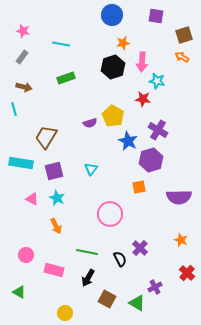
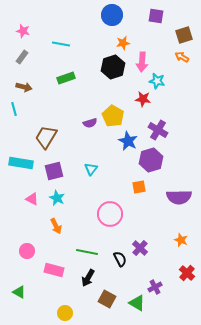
pink circle at (26, 255): moved 1 px right, 4 px up
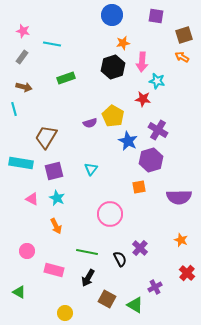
cyan line at (61, 44): moved 9 px left
green triangle at (137, 303): moved 2 px left, 2 px down
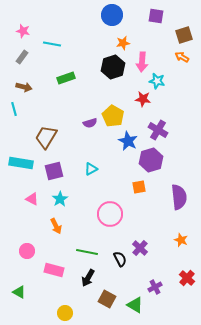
cyan triangle at (91, 169): rotated 24 degrees clockwise
purple semicircle at (179, 197): rotated 95 degrees counterclockwise
cyan star at (57, 198): moved 3 px right, 1 px down; rotated 14 degrees clockwise
red cross at (187, 273): moved 5 px down
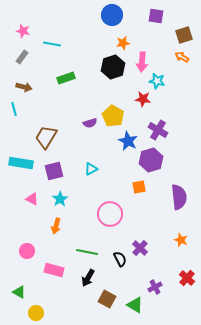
orange arrow at (56, 226): rotated 42 degrees clockwise
yellow circle at (65, 313): moved 29 px left
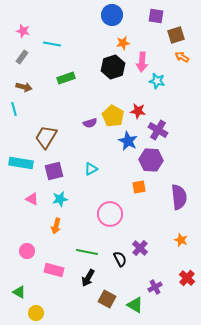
brown square at (184, 35): moved 8 px left
red star at (143, 99): moved 5 px left, 12 px down
purple hexagon at (151, 160): rotated 20 degrees clockwise
cyan star at (60, 199): rotated 21 degrees clockwise
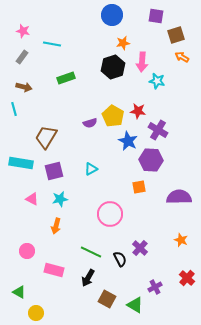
purple semicircle at (179, 197): rotated 85 degrees counterclockwise
green line at (87, 252): moved 4 px right; rotated 15 degrees clockwise
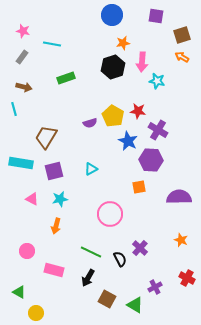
brown square at (176, 35): moved 6 px right
red cross at (187, 278): rotated 14 degrees counterclockwise
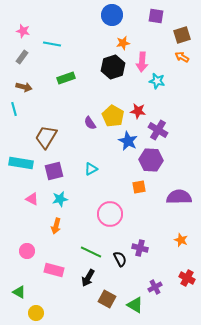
purple semicircle at (90, 123): rotated 72 degrees clockwise
purple cross at (140, 248): rotated 28 degrees counterclockwise
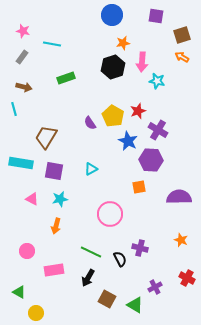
red star at (138, 111): rotated 28 degrees counterclockwise
purple square at (54, 171): rotated 24 degrees clockwise
pink rectangle at (54, 270): rotated 24 degrees counterclockwise
